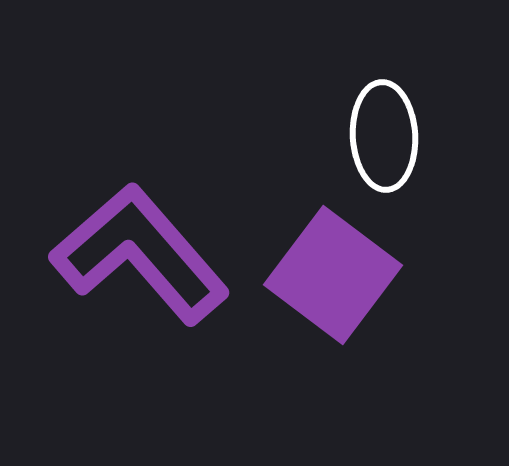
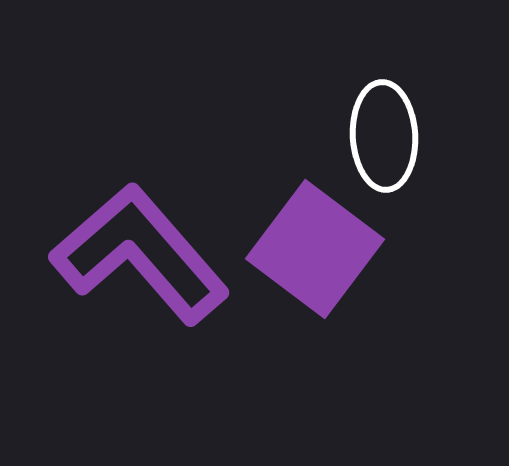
purple square: moved 18 px left, 26 px up
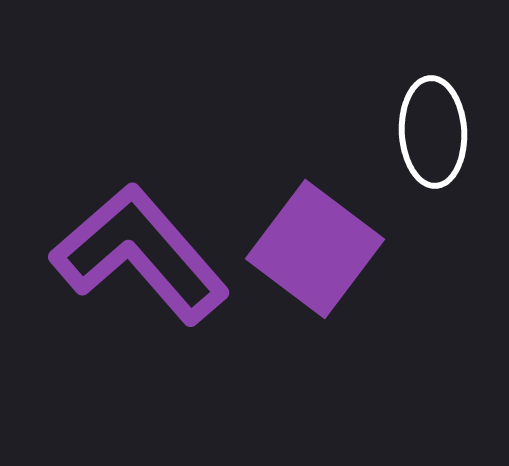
white ellipse: moved 49 px right, 4 px up
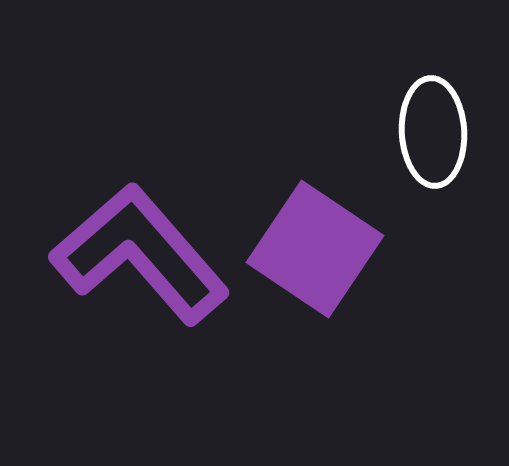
purple square: rotated 3 degrees counterclockwise
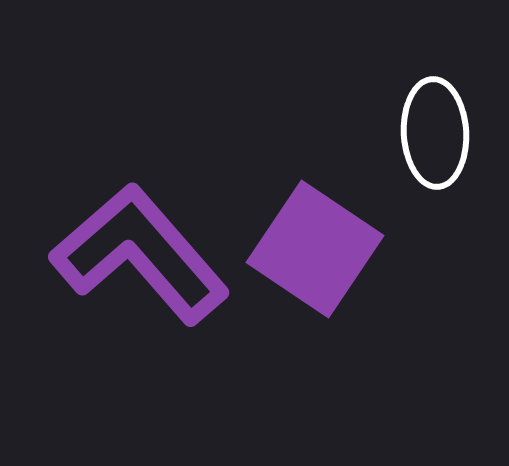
white ellipse: moved 2 px right, 1 px down
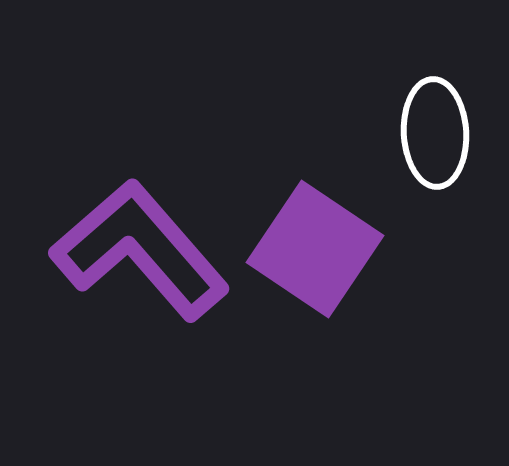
purple L-shape: moved 4 px up
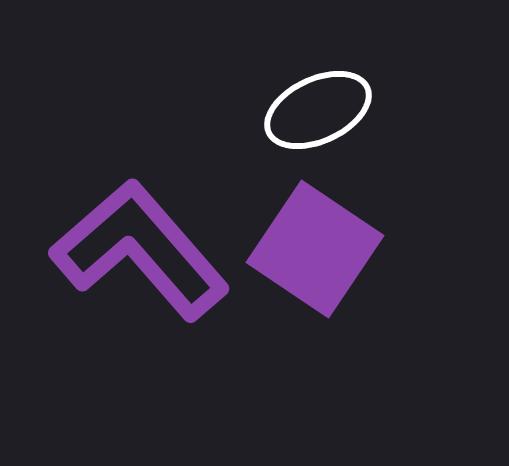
white ellipse: moved 117 px left, 23 px up; rotated 68 degrees clockwise
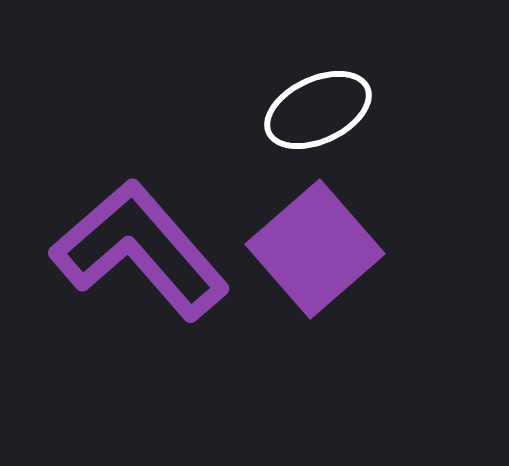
purple square: rotated 15 degrees clockwise
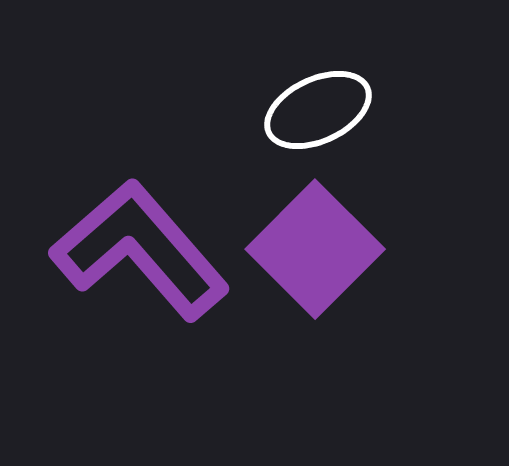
purple square: rotated 4 degrees counterclockwise
